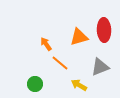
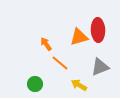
red ellipse: moved 6 px left
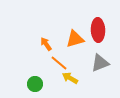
orange triangle: moved 4 px left, 2 px down
orange line: moved 1 px left
gray triangle: moved 4 px up
yellow arrow: moved 9 px left, 7 px up
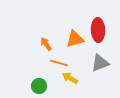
orange line: rotated 24 degrees counterclockwise
green circle: moved 4 px right, 2 px down
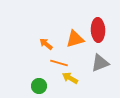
orange arrow: rotated 16 degrees counterclockwise
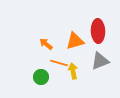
red ellipse: moved 1 px down
orange triangle: moved 2 px down
gray triangle: moved 2 px up
yellow arrow: moved 3 px right, 7 px up; rotated 49 degrees clockwise
green circle: moved 2 px right, 9 px up
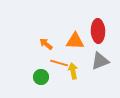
orange triangle: rotated 18 degrees clockwise
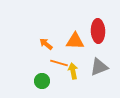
gray triangle: moved 1 px left, 6 px down
green circle: moved 1 px right, 4 px down
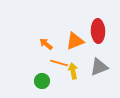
orange triangle: rotated 24 degrees counterclockwise
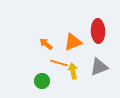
orange triangle: moved 2 px left, 1 px down
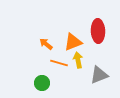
gray triangle: moved 8 px down
yellow arrow: moved 5 px right, 11 px up
green circle: moved 2 px down
